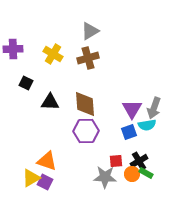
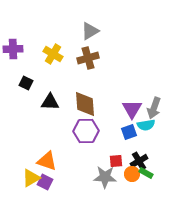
cyan semicircle: moved 1 px left
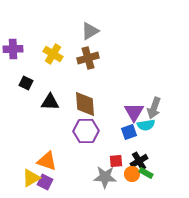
purple triangle: moved 2 px right, 3 px down
